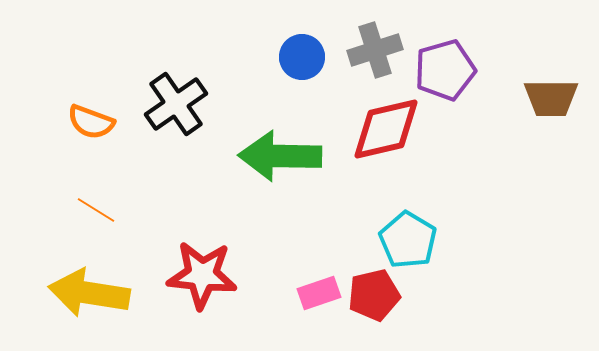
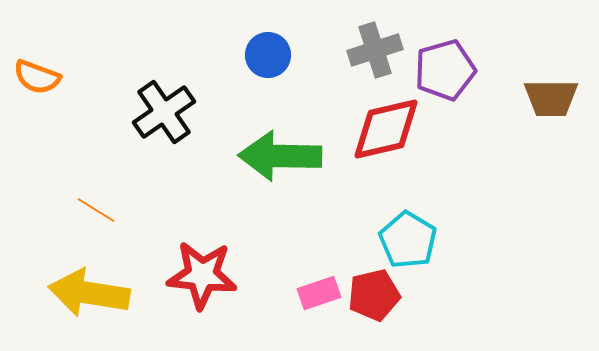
blue circle: moved 34 px left, 2 px up
black cross: moved 12 px left, 8 px down
orange semicircle: moved 54 px left, 45 px up
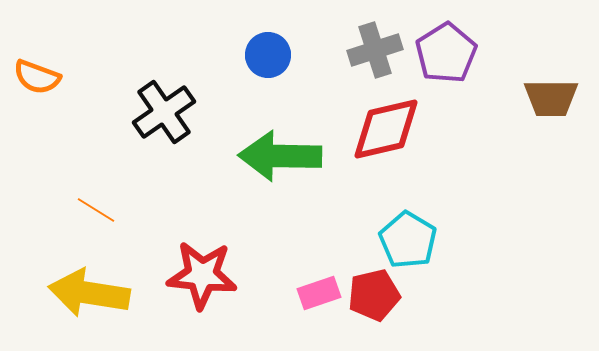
purple pentagon: moved 1 px right, 17 px up; rotated 16 degrees counterclockwise
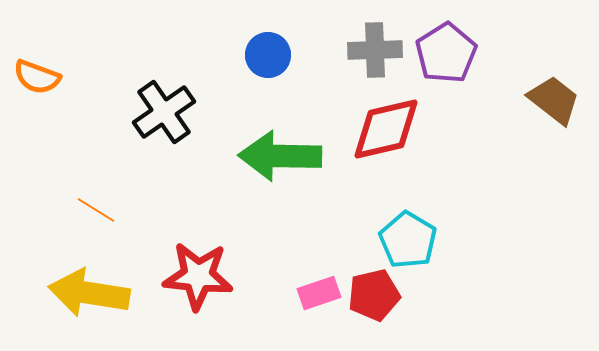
gray cross: rotated 16 degrees clockwise
brown trapezoid: moved 3 px right, 2 px down; rotated 142 degrees counterclockwise
red star: moved 4 px left, 1 px down
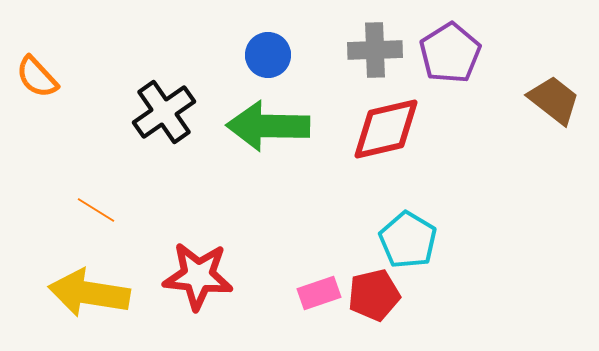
purple pentagon: moved 4 px right
orange semicircle: rotated 27 degrees clockwise
green arrow: moved 12 px left, 30 px up
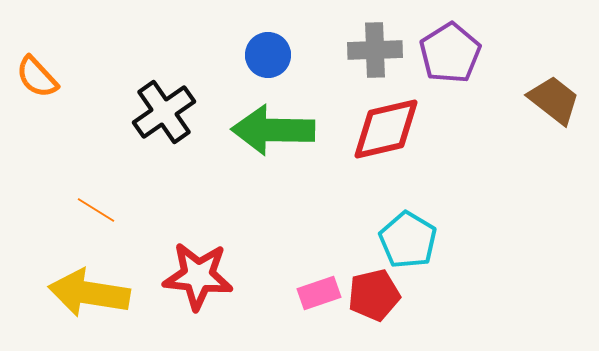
green arrow: moved 5 px right, 4 px down
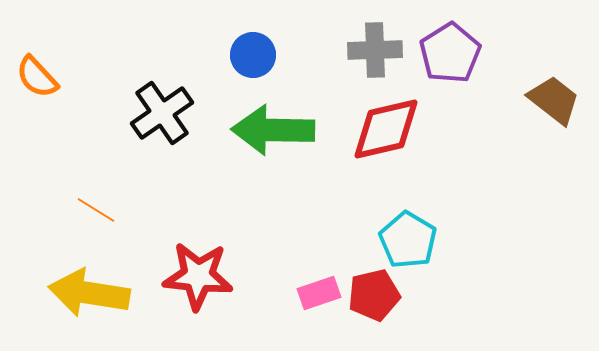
blue circle: moved 15 px left
black cross: moved 2 px left, 1 px down
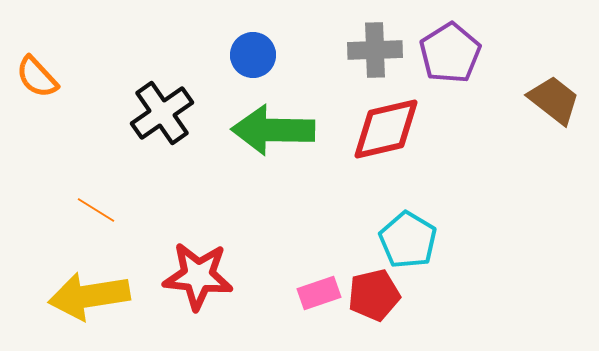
yellow arrow: moved 3 px down; rotated 18 degrees counterclockwise
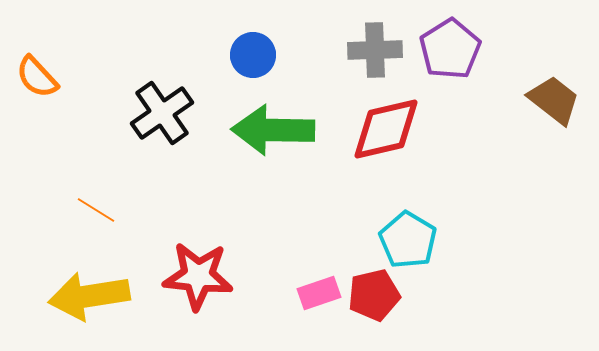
purple pentagon: moved 4 px up
